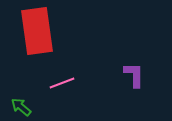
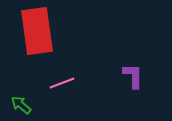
purple L-shape: moved 1 px left, 1 px down
green arrow: moved 2 px up
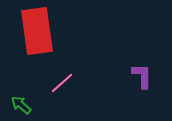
purple L-shape: moved 9 px right
pink line: rotated 20 degrees counterclockwise
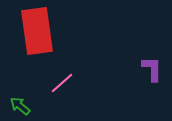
purple L-shape: moved 10 px right, 7 px up
green arrow: moved 1 px left, 1 px down
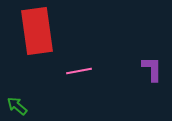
pink line: moved 17 px right, 12 px up; rotated 30 degrees clockwise
green arrow: moved 3 px left
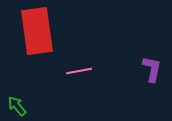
purple L-shape: rotated 12 degrees clockwise
green arrow: rotated 10 degrees clockwise
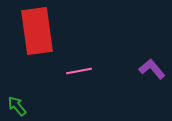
purple L-shape: rotated 52 degrees counterclockwise
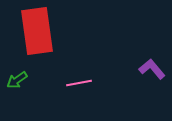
pink line: moved 12 px down
green arrow: moved 26 px up; rotated 85 degrees counterclockwise
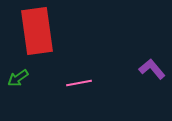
green arrow: moved 1 px right, 2 px up
